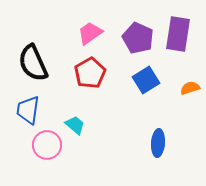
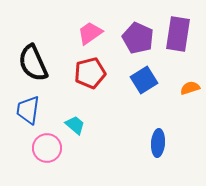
red pentagon: rotated 16 degrees clockwise
blue square: moved 2 px left
pink circle: moved 3 px down
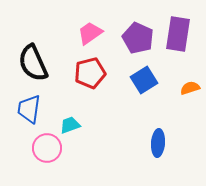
blue trapezoid: moved 1 px right, 1 px up
cyan trapezoid: moved 5 px left; rotated 60 degrees counterclockwise
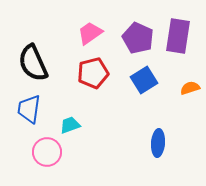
purple rectangle: moved 2 px down
red pentagon: moved 3 px right
pink circle: moved 4 px down
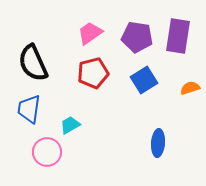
purple pentagon: moved 1 px left, 1 px up; rotated 16 degrees counterclockwise
cyan trapezoid: rotated 10 degrees counterclockwise
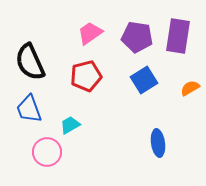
black semicircle: moved 3 px left, 1 px up
red pentagon: moved 7 px left, 3 px down
orange semicircle: rotated 12 degrees counterclockwise
blue trapezoid: rotated 28 degrees counterclockwise
blue ellipse: rotated 12 degrees counterclockwise
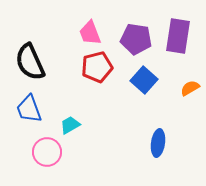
pink trapezoid: rotated 76 degrees counterclockwise
purple pentagon: moved 1 px left, 2 px down
red pentagon: moved 11 px right, 9 px up
blue square: rotated 16 degrees counterclockwise
blue ellipse: rotated 16 degrees clockwise
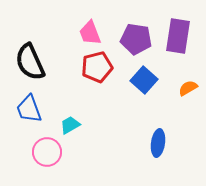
orange semicircle: moved 2 px left
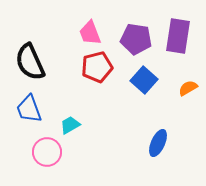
blue ellipse: rotated 16 degrees clockwise
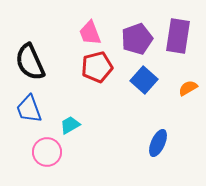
purple pentagon: moved 1 px right; rotated 28 degrees counterclockwise
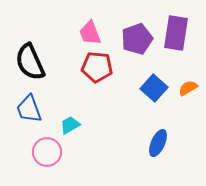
purple rectangle: moved 2 px left, 3 px up
red pentagon: rotated 20 degrees clockwise
blue square: moved 10 px right, 8 px down
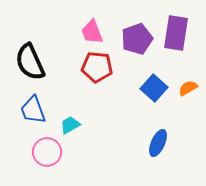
pink trapezoid: moved 2 px right, 1 px up
blue trapezoid: moved 4 px right, 1 px down
